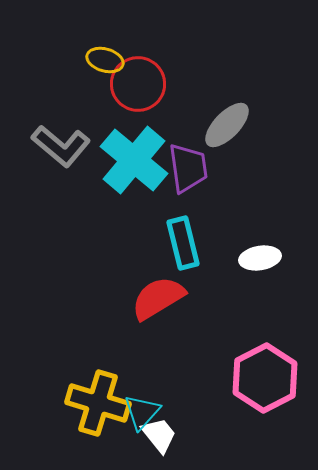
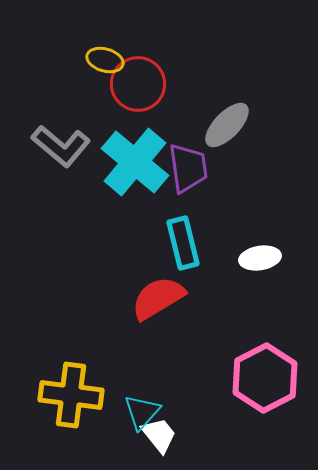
cyan cross: moved 1 px right, 2 px down
yellow cross: moved 27 px left, 8 px up; rotated 10 degrees counterclockwise
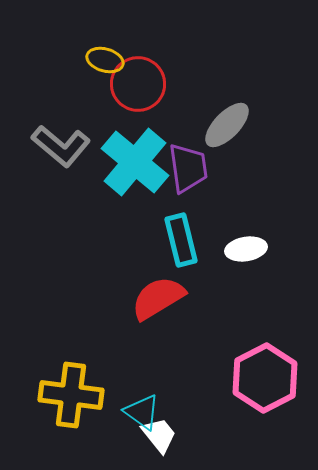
cyan rectangle: moved 2 px left, 3 px up
white ellipse: moved 14 px left, 9 px up
cyan triangle: rotated 36 degrees counterclockwise
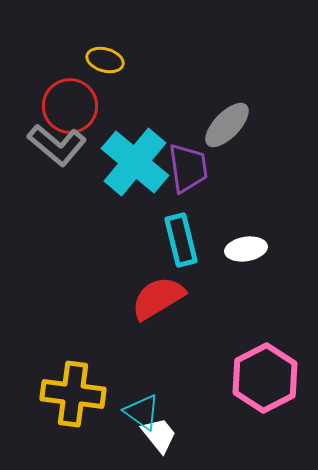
red circle: moved 68 px left, 22 px down
gray L-shape: moved 4 px left, 1 px up
yellow cross: moved 2 px right, 1 px up
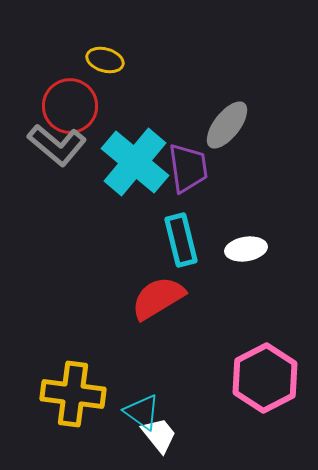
gray ellipse: rotated 6 degrees counterclockwise
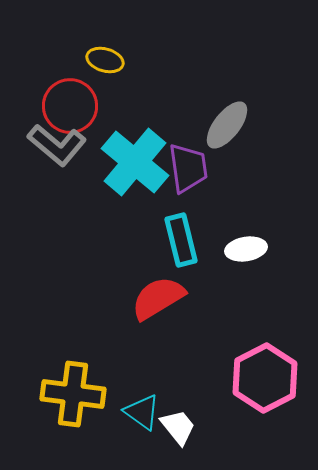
white trapezoid: moved 19 px right, 8 px up
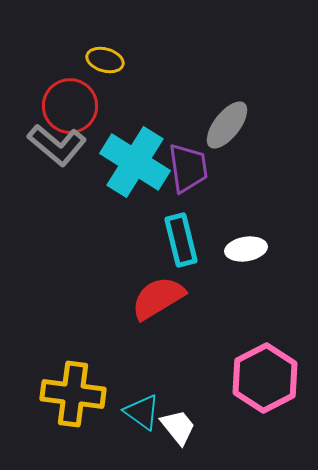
cyan cross: rotated 8 degrees counterclockwise
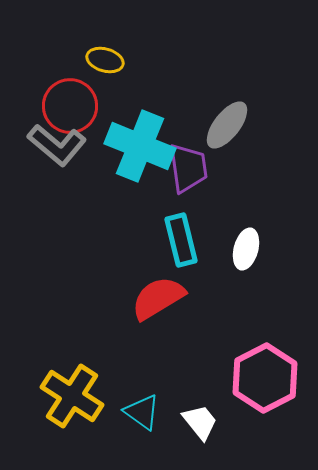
cyan cross: moved 5 px right, 16 px up; rotated 10 degrees counterclockwise
white ellipse: rotated 66 degrees counterclockwise
yellow cross: moved 1 px left, 2 px down; rotated 26 degrees clockwise
white trapezoid: moved 22 px right, 5 px up
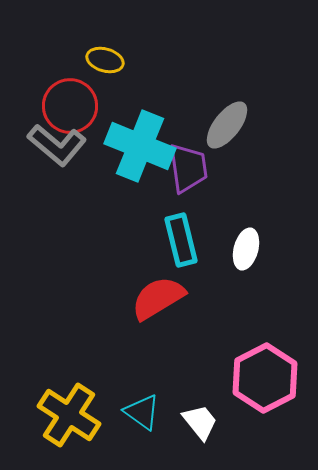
yellow cross: moved 3 px left, 19 px down
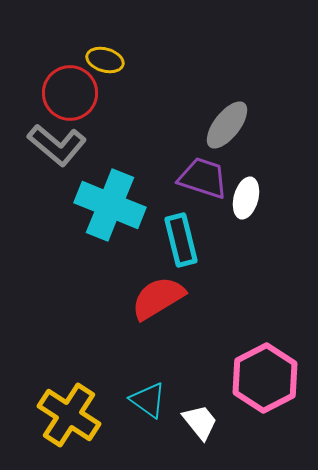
red circle: moved 13 px up
cyan cross: moved 30 px left, 59 px down
purple trapezoid: moved 15 px right, 10 px down; rotated 64 degrees counterclockwise
white ellipse: moved 51 px up
cyan triangle: moved 6 px right, 12 px up
